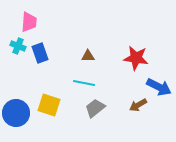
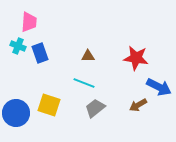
cyan line: rotated 10 degrees clockwise
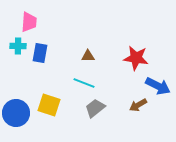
cyan cross: rotated 21 degrees counterclockwise
blue rectangle: rotated 30 degrees clockwise
blue arrow: moved 1 px left, 1 px up
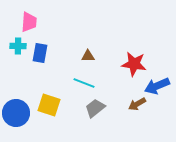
red star: moved 2 px left, 6 px down
blue arrow: moved 1 px left; rotated 130 degrees clockwise
brown arrow: moved 1 px left, 1 px up
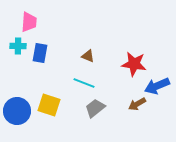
brown triangle: rotated 24 degrees clockwise
blue circle: moved 1 px right, 2 px up
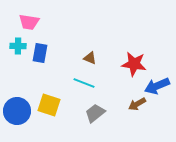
pink trapezoid: rotated 95 degrees clockwise
brown triangle: moved 2 px right, 2 px down
gray trapezoid: moved 5 px down
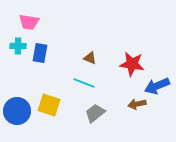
red star: moved 2 px left
brown arrow: rotated 18 degrees clockwise
